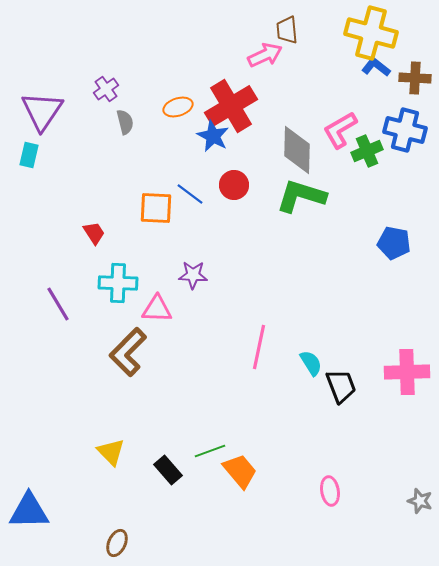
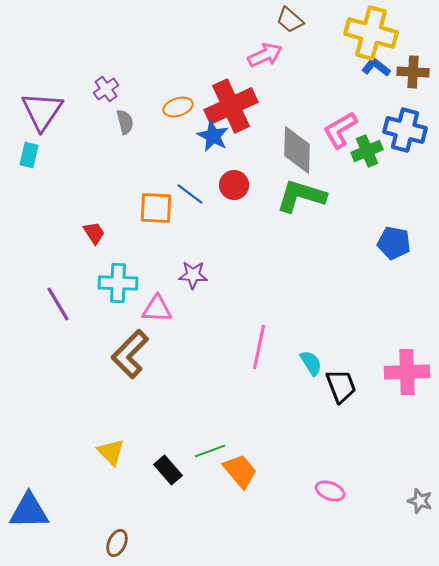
brown trapezoid: moved 3 px right, 10 px up; rotated 44 degrees counterclockwise
brown cross: moved 2 px left, 6 px up
red cross: rotated 6 degrees clockwise
brown L-shape: moved 2 px right, 2 px down
pink ellipse: rotated 60 degrees counterclockwise
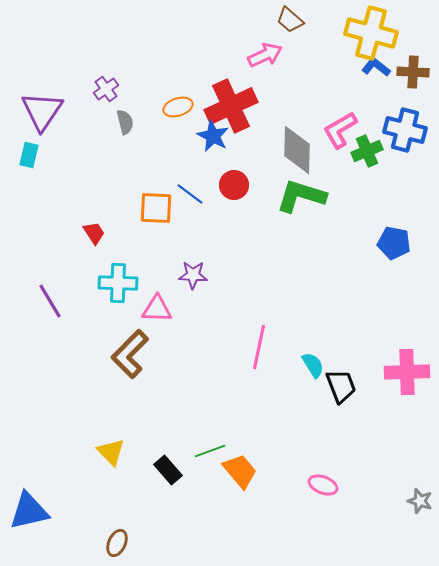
purple line: moved 8 px left, 3 px up
cyan semicircle: moved 2 px right, 2 px down
pink ellipse: moved 7 px left, 6 px up
blue triangle: rotated 12 degrees counterclockwise
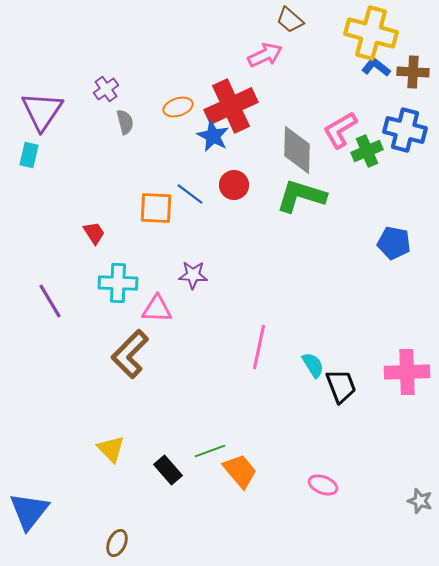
yellow triangle: moved 3 px up
blue triangle: rotated 39 degrees counterclockwise
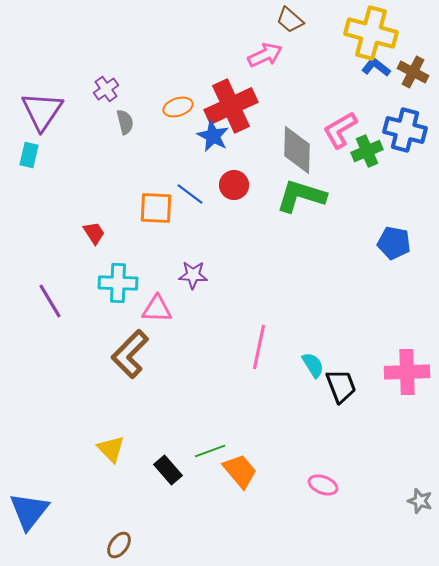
brown cross: rotated 24 degrees clockwise
brown ellipse: moved 2 px right, 2 px down; rotated 12 degrees clockwise
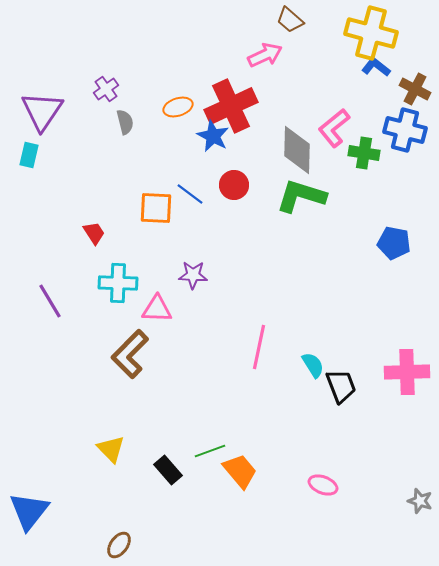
brown cross: moved 2 px right, 17 px down
pink L-shape: moved 6 px left, 2 px up; rotated 9 degrees counterclockwise
green cross: moved 3 px left, 2 px down; rotated 32 degrees clockwise
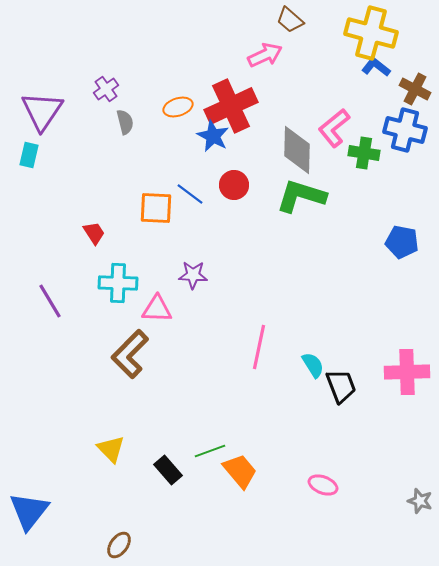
blue pentagon: moved 8 px right, 1 px up
